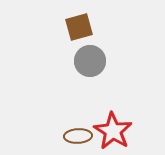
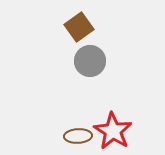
brown square: rotated 20 degrees counterclockwise
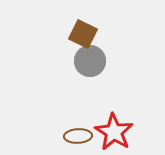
brown square: moved 4 px right, 7 px down; rotated 28 degrees counterclockwise
red star: moved 1 px right, 1 px down
